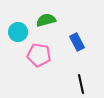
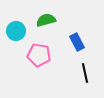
cyan circle: moved 2 px left, 1 px up
black line: moved 4 px right, 11 px up
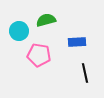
cyan circle: moved 3 px right
blue rectangle: rotated 66 degrees counterclockwise
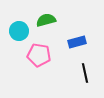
blue rectangle: rotated 12 degrees counterclockwise
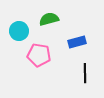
green semicircle: moved 3 px right, 1 px up
black line: rotated 12 degrees clockwise
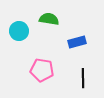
green semicircle: rotated 24 degrees clockwise
pink pentagon: moved 3 px right, 15 px down
black line: moved 2 px left, 5 px down
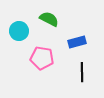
green semicircle: rotated 18 degrees clockwise
pink pentagon: moved 12 px up
black line: moved 1 px left, 6 px up
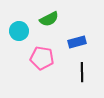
green semicircle: rotated 126 degrees clockwise
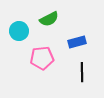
pink pentagon: rotated 15 degrees counterclockwise
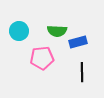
green semicircle: moved 8 px right, 12 px down; rotated 30 degrees clockwise
blue rectangle: moved 1 px right
